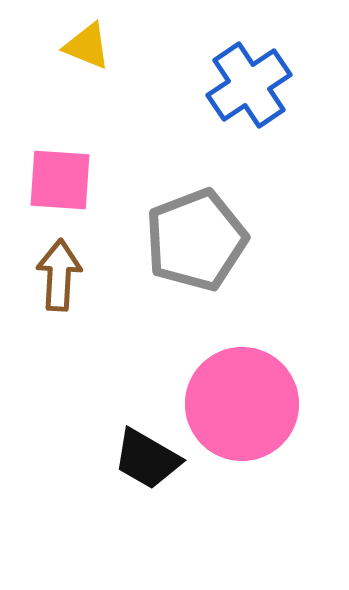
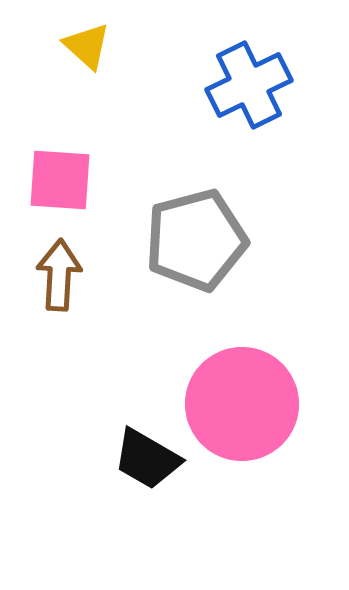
yellow triangle: rotated 20 degrees clockwise
blue cross: rotated 8 degrees clockwise
gray pentagon: rotated 6 degrees clockwise
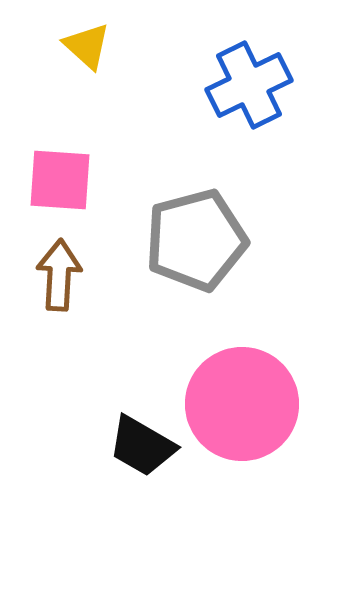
black trapezoid: moved 5 px left, 13 px up
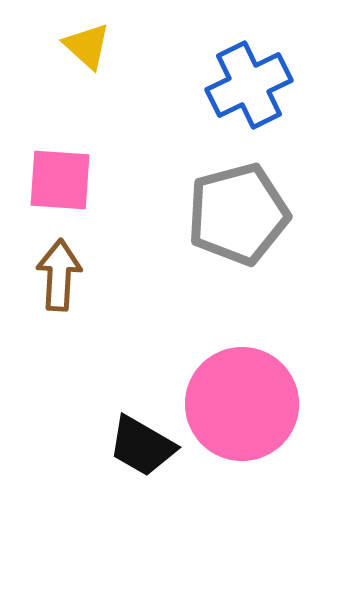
gray pentagon: moved 42 px right, 26 px up
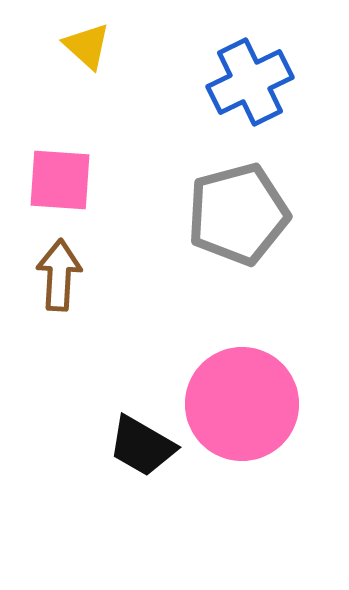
blue cross: moved 1 px right, 3 px up
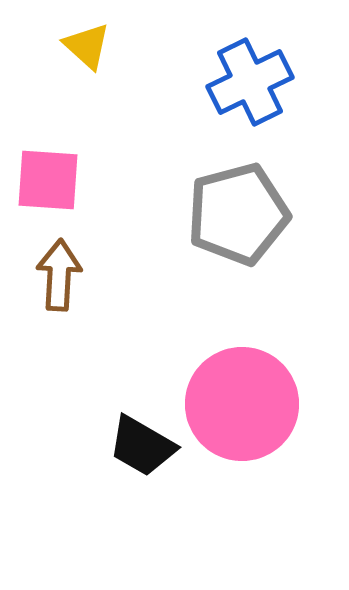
pink square: moved 12 px left
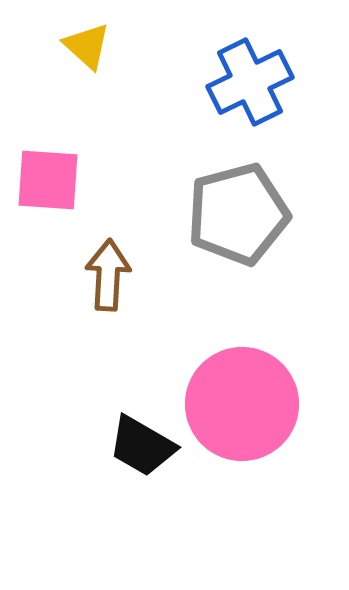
brown arrow: moved 49 px right
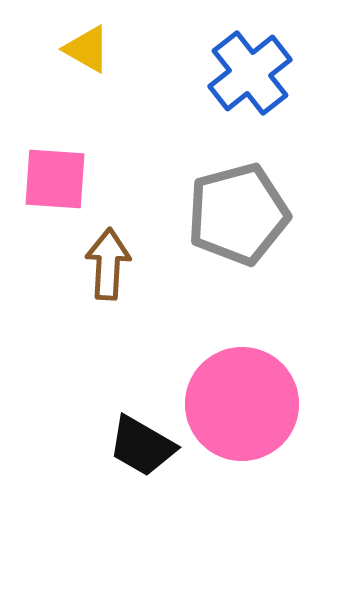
yellow triangle: moved 3 px down; rotated 12 degrees counterclockwise
blue cross: moved 9 px up; rotated 12 degrees counterclockwise
pink square: moved 7 px right, 1 px up
brown arrow: moved 11 px up
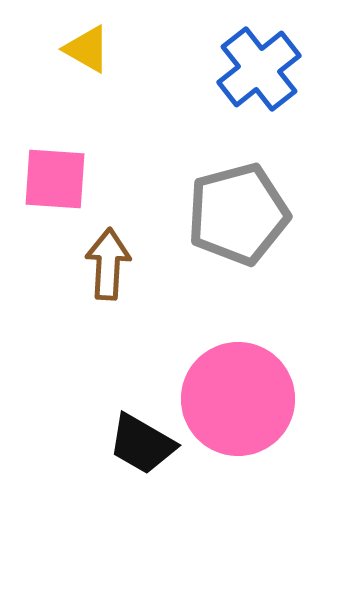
blue cross: moved 9 px right, 4 px up
pink circle: moved 4 px left, 5 px up
black trapezoid: moved 2 px up
